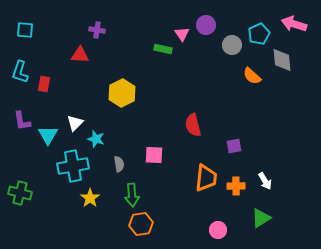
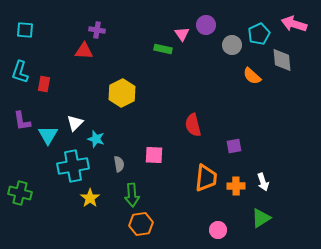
red triangle: moved 4 px right, 4 px up
white arrow: moved 2 px left, 1 px down; rotated 12 degrees clockwise
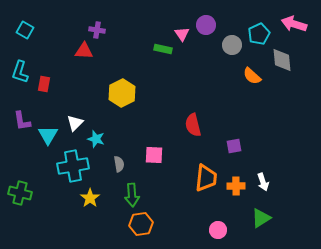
cyan square: rotated 24 degrees clockwise
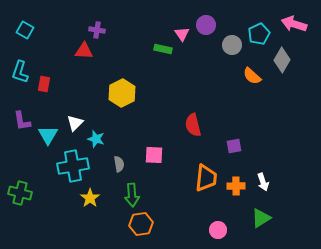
gray diamond: rotated 35 degrees clockwise
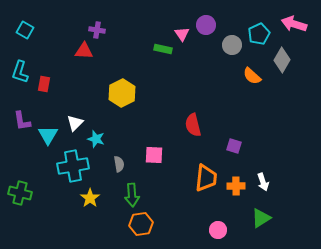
purple square: rotated 28 degrees clockwise
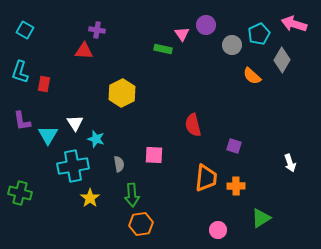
white triangle: rotated 18 degrees counterclockwise
white arrow: moved 27 px right, 19 px up
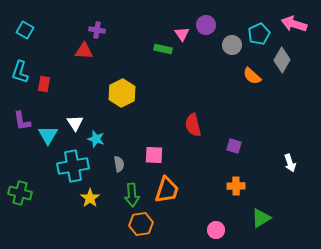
orange trapezoid: moved 39 px left, 12 px down; rotated 12 degrees clockwise
pink circle: moved 2 px left
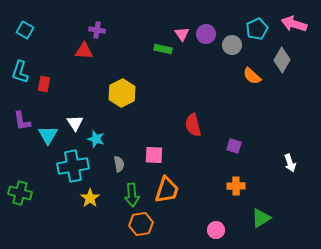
purple circle: moved 9 px down
cyan pentagon: moved 2 px left, 5 px up
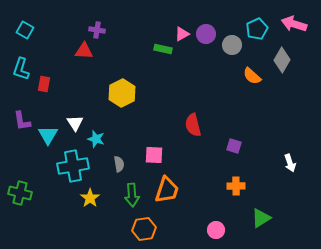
pink triangle: rotated 35 degrees clockwise
cyan L-shape: moved 1 px right, 3 px up
orange hexagon: moved 3 px right, 5 px down
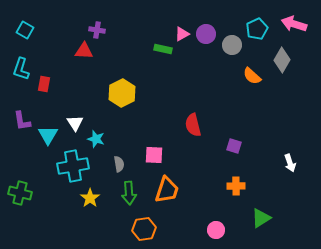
green arrow: moved 3 px left, 2 px up
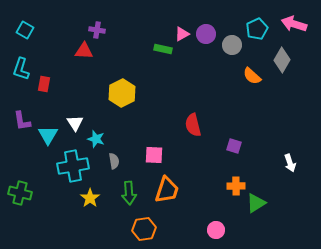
gray semicircle: moved 5 px left, 3 px up
green triangle: moved 5 px left, 15 px up
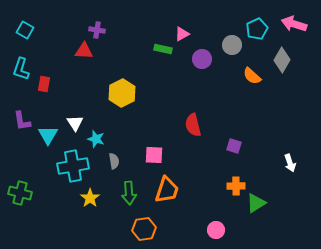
purple circle: moved 4 px left, 25 px down
